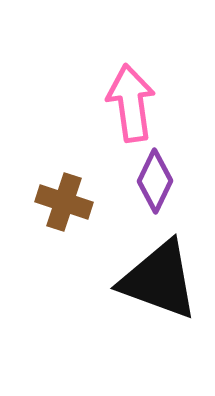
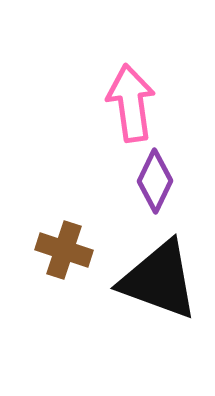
brown cross: moved 48 px down
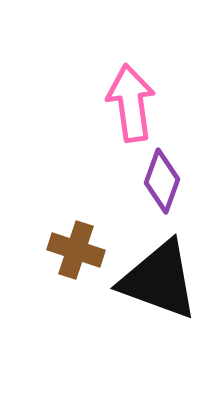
purple diamond: moved 7 px right; rotated 6 degrees counterclockwise
brown cross: moved 12 px right
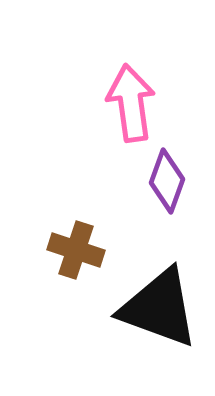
purple diamond: moved 5 px right
black triangle: moved 28 px down
